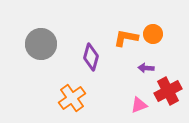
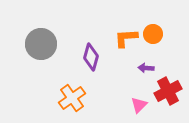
orange L-shape: rotated 15 degrees counterclockwise
pink triangle: rotated 24 degrees counterclockwise
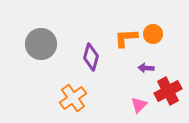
orange cross: moved 1 px right
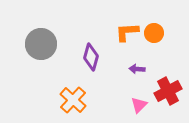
orange circle: moved 1 px right, 1 px up
orange L-shape: moved 1 px right, 6 px up
purple arrow: moved 9 px left, 1 px down
orange cross: moved 2 px down; rotated 12 degrees counterclockwise
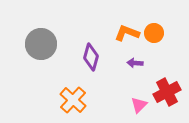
orange L-shape: moved 1 px down; rotated 25 degrees clockwise
purple arrow: moved 2 px left, 6 px up
red cross: moved 1 px left, 1 px down
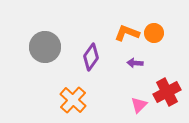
gray circle: moved 4 px right, 3 px down
purple diamond: rotated 20 degrees clockwise
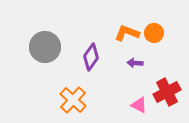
pink triangle: rotated 48 degrees counterclockwise
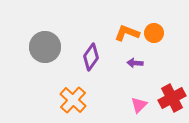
red cross: moved 5 px right, 6 px down
pink triangle: rotated 48 degrees clockwise
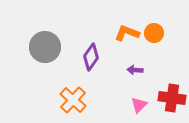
purple arrow: moved 7 px down
red cross: rotated 36 degrees clockwise
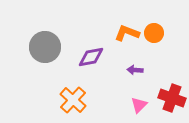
purple diamond: rotated 44 degrees clockwise
red cross: rotated 12 degrees clockwise
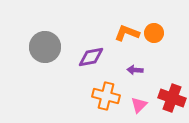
orange cross: moved 33 px right, 4 px up; rotated 28 degrees counterclockwise
